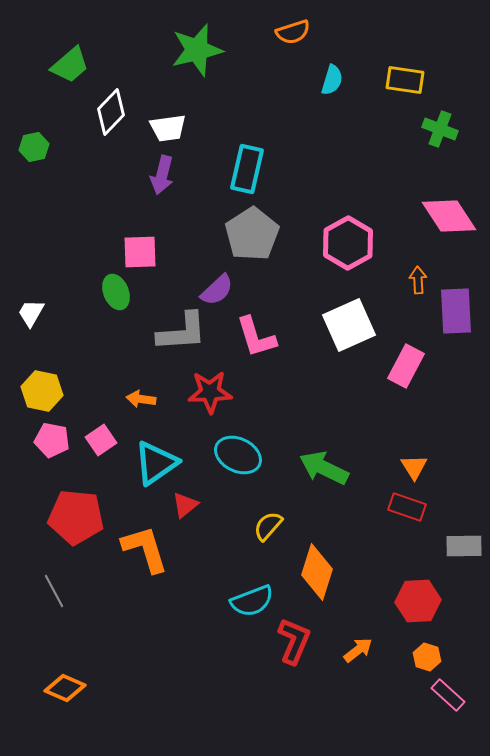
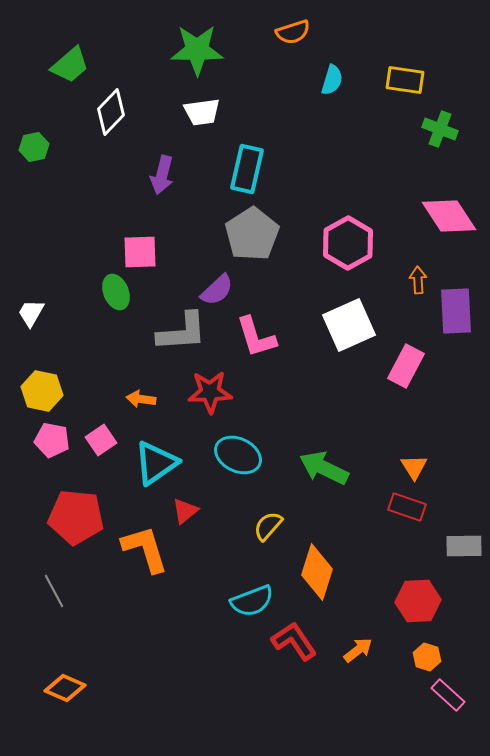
green star at (197, 50): rotated 14 degrees clockwise
white trapezoid at (168, 128): moved 34 px right, 16 px up
red triangle at (185, 505): moved 6 px down
red L-shape at (294, 641): rotated 57 degrees counterclockwise
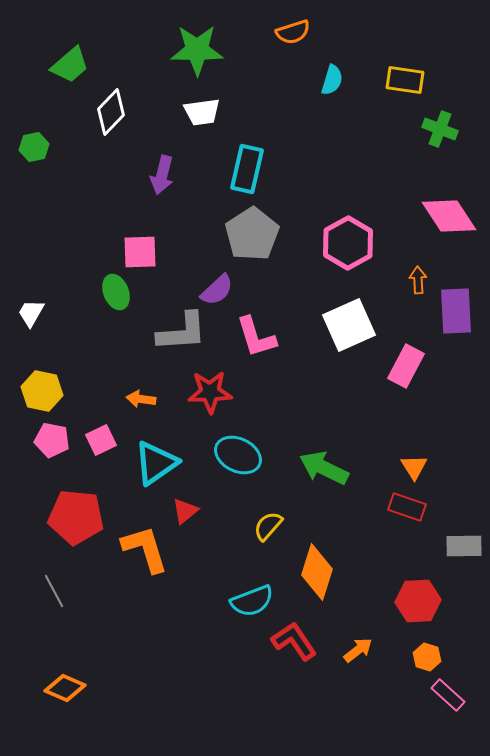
pink square at (101, 440): rotated 8 degrees clockwise
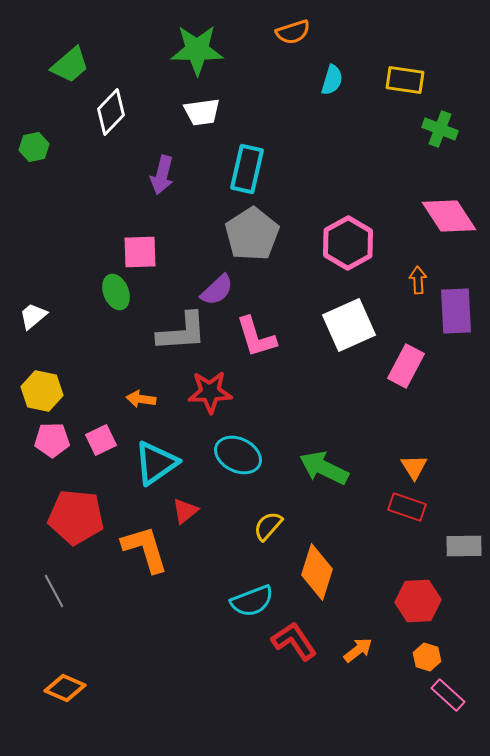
white trapezoid at (31, 313): moved 2 px right, 3 px down; rotated 20 degrees clockwise
pink pentagon at (52, 440): rotated 12 degrees counterclockwise
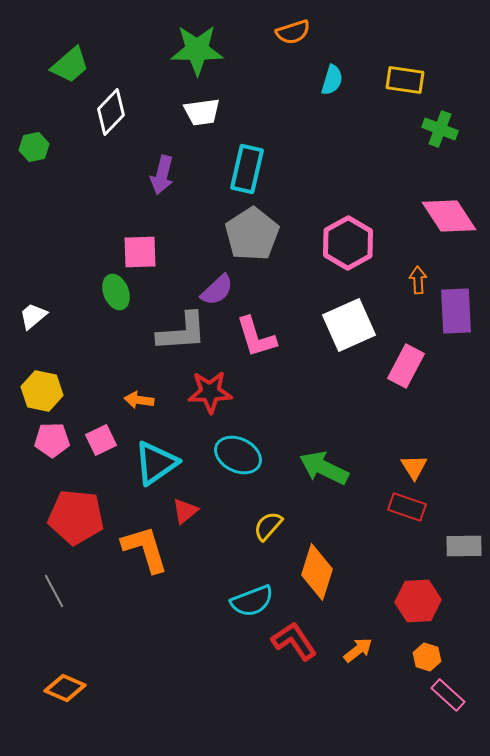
orange arrow at (141, 399): moved 2 px left, 1 px down
